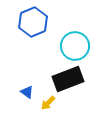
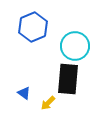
blue hexagon: moved 5 px down
black rectangle: rotated 64 degrees counterclockwise
blue triangle: moved 3 px left, 1 px down
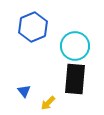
black rectangle: moved 7 px right
blue triangle: moved 2 px up; rotated 16 degrees clockwise
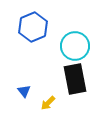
black rectangle: rotated 16 degrees counterclockwise
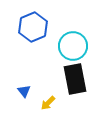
cyan circle: moved 2 px left
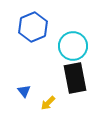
black rectangle: moved 1 px up
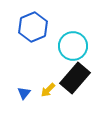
black rectangle: rotated 52 degrees clockwise
blue triangle: moved 2 px down; rotated 16 degrees clockwise
yellow arrow: moved 13 px up
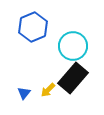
black rectangle: moved 2 px left
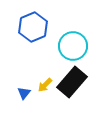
black rectangle: moved 1 px left, 4 px down
yellow arrow: moved 3 px left, 5 px up
